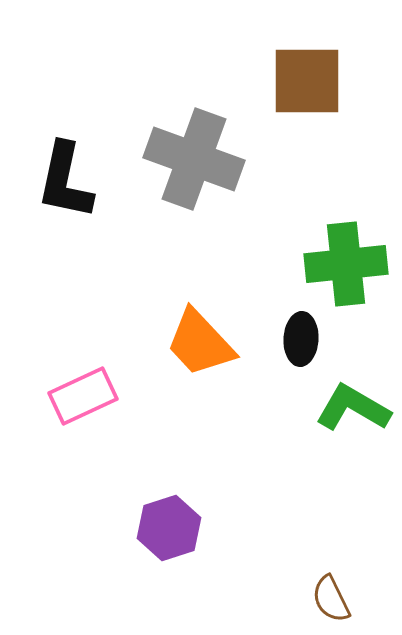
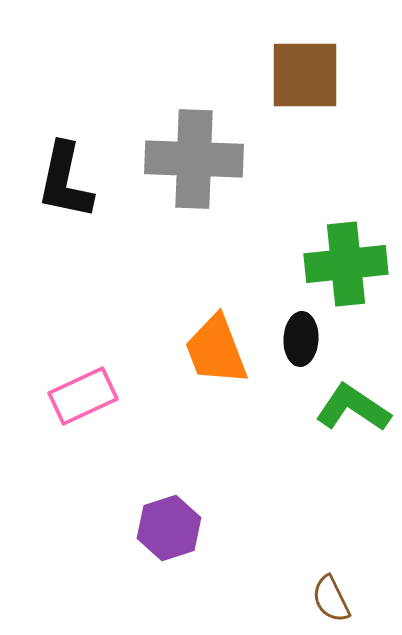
brown square: moved 2 px left, 6 px up
gray cross: rotated 18 degrees counterclockwise
orange trapezoid: moved 16 px right, 7 px down; rotated 22 degrees clockwise
green L-shape: rotated 4 degrees clockwise
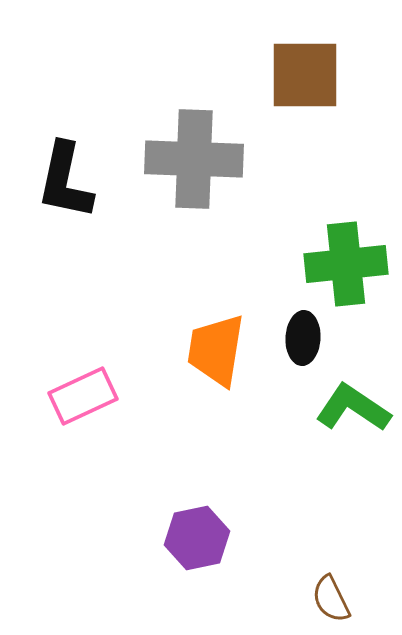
black ellipse: moved 2 px right, 1 px up
orange trapezoid: rotated 30 degrees clockwise
purple hexagon: moved 28 px right, 10 px down; rotated 6 degrees clockwise
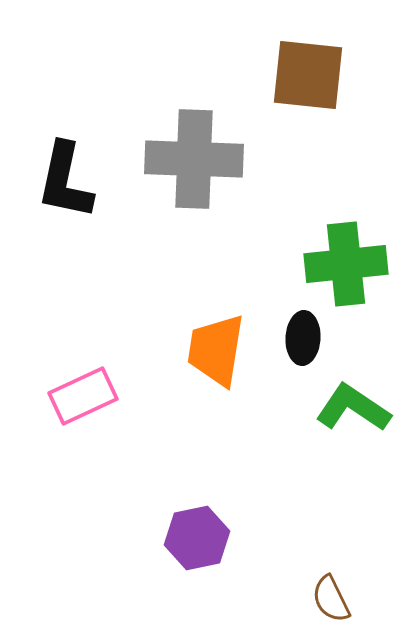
brown square: moved 3 px right; rotated 6 degrees clockwise
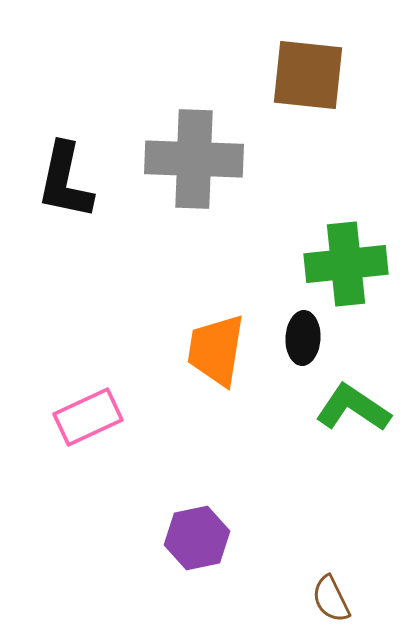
pink rectangle: moved 5 px right, 21 px down
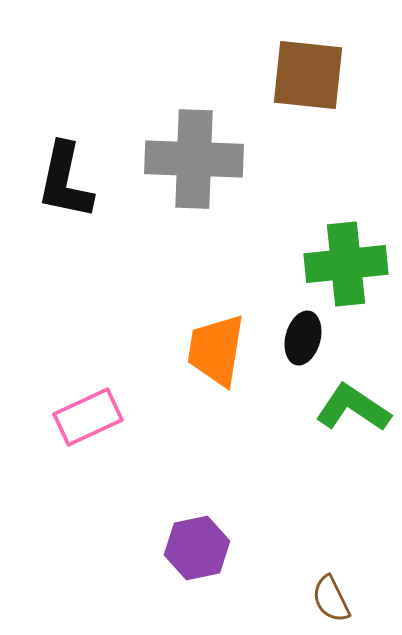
black ellipse: rotated 12 degrees clockwise
purple hexagon: moved 10 px down
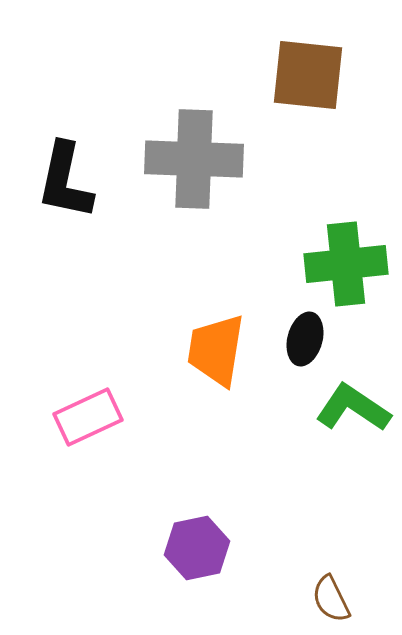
black ellipse: moved 2 px right, 1 px down
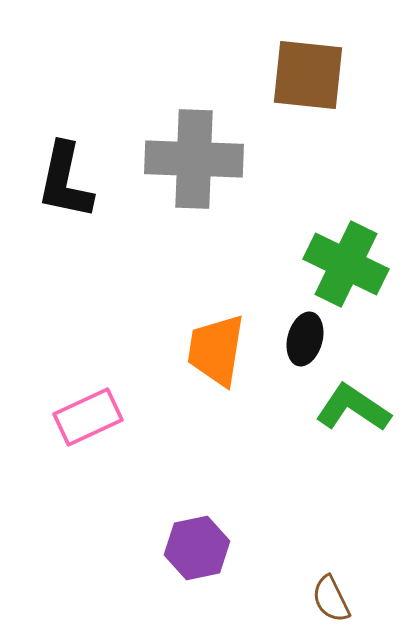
green cross: rotated 32 degrees clockwise
